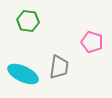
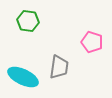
cyan ellipse: moved 3 px down
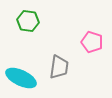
cyan ellipse: moved 2 px left, 1 px down
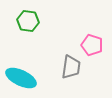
pink pentagon: moved 3 px down
gray trapezoid: moved 12 px right
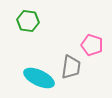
cyan ellipse: moved 18 px right
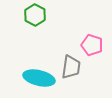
green hexagon: moved 7 px right, 6 px up; rotated 20 degrees clockwise
cyan ellipse: rotated 12 degrees counterclockwise
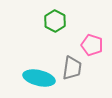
green hexagon: moved 20 px right, 6 px down
gray trapezoid: moved 1 px right, 1 px down
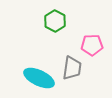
pink pentagon: rotated 20 degrees counterclockwise
cyan ellipse: rotated 12 degrees clockwise
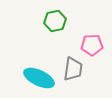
green hexagon: rotated 20 degrees clockwise
gray trapezoid: moved 1 px right, 1 px down
